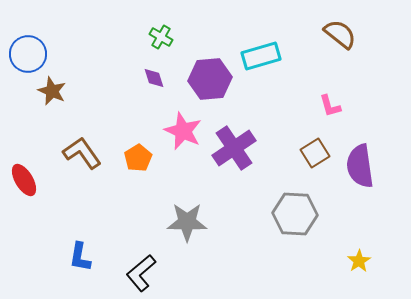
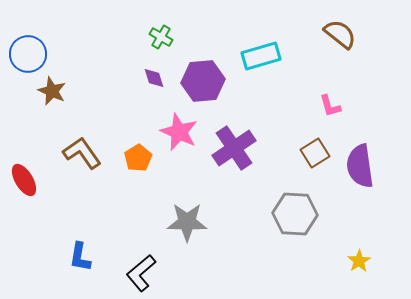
purple hexagon: moved 7 px left, 2 px down
pink star: moved 4 px left, 1 px down
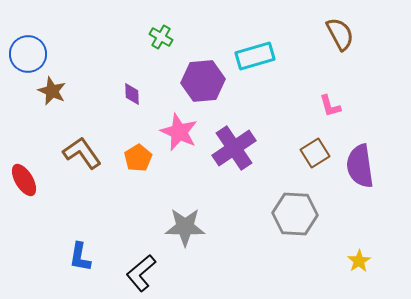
brown semicircle: rotated 24 degrees clockwise
cyan rectangle: moved 6 px left
purple diamond: moved 22 px left, 16 px down; rotated 15 degrees clockwise
gray star: moved 2 px left, 5 px down
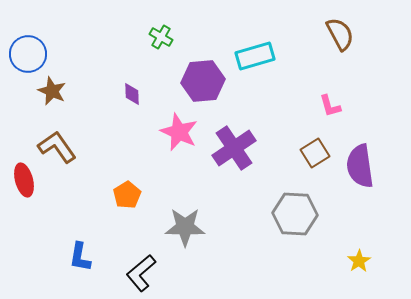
brown L-shape: moved 25 px left, 6 px up
orange pentagon: moved 11 px left, 37 px down
red ellipse: rotated 16 degrees clockwise
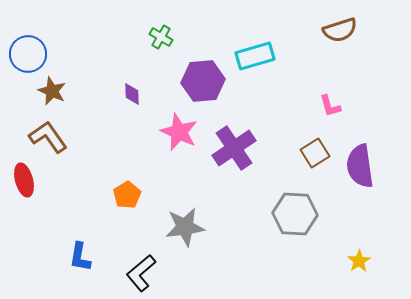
brown semicircle: moved 4 px up; rotated 100 degrees clockwise
brown L-shape: moved 9 px left, 10 px up
gray star: rotated 9 degrees counterclockwise
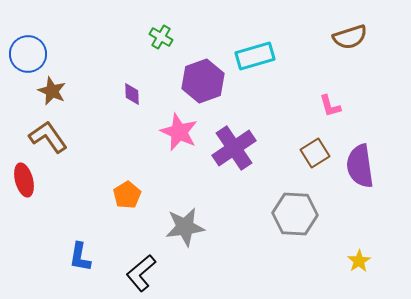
brown semicircle: moved 10 px right, 7 px down
purple hexagon: rotated 15 degrees counterclockwise
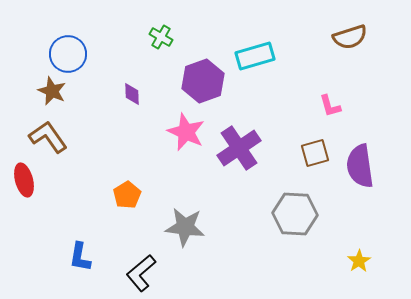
blue circle: moved 40 px right
pink star: moved 7 px right
purple cross: moved 5 px right
brown square: rotated 16 degrees clockwise
gray star: rotated 15 degrees clockwise
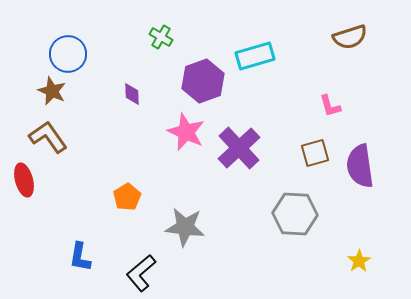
purple cross: rotated 9 degrees counterclockwise
orange pentagon: moved 2 px down
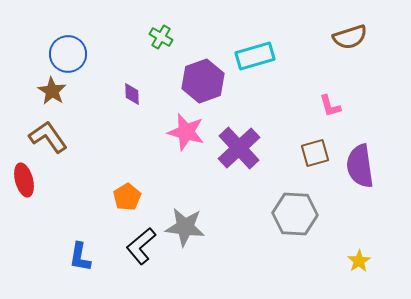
brown star: rotated 8 degrees clockwise
pink star: rotated 9 degrees counterclockwise
black L-shape: moved 27 px up
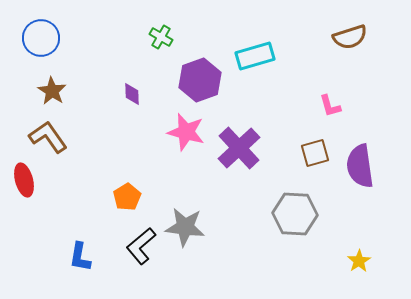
blue circle: moved 27 px left, 16 px up
purple hexagon: moved 3 px left, 1 px up
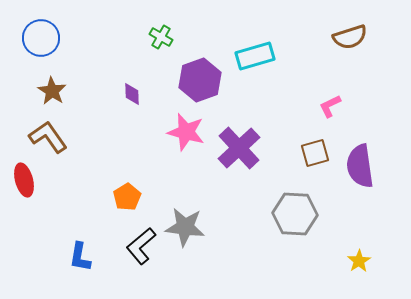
pink L-shape: rotated 80 degrees clockwise
